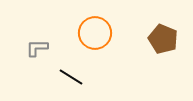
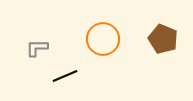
orange circle: moved 8 px right, 6 px down
black line: moved 6 px left, 1 px up; rotated 55 degrees counterclockwise
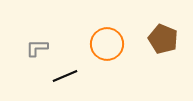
orange circle: moved 4 px right, 5 px down
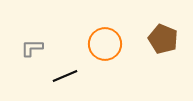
orange circle: moved 2 px left
gray L-shape: moved 5 px left
